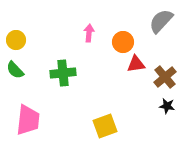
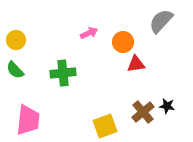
pink arrow: rotated 60 degrees clockwise
brown cross: moved 22 px left, 35 px down
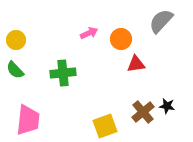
orange circle: moved 2 px left, 3 px up
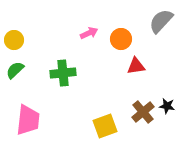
yellow circle: moved 2 px left
red triangle: moved 2 px down
green semicircle: rotated 90 degrees clockwise
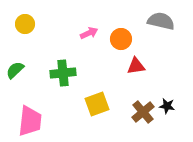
gray semicircle: rotated 60 degrees clockwise
yellow circle: moved 11 px right, 16 px up
pink trapezoid: moved 2 px right, 1 px down
yellow square: moved 8 px left, 22 px up
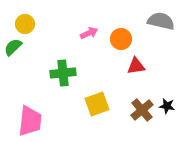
green semicircle: moved 2 px left, 23 px up
brown cross: moved 1 px left, 2 px up
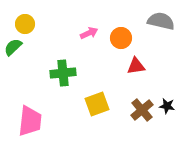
orange circle: moved 1 px up
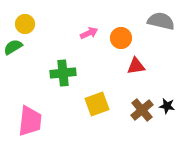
green semicircle: rotated 12 degrees clockwise
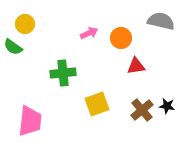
green semicircle: rotated 114 degrees counterclockwise
